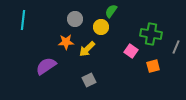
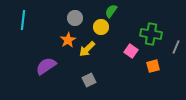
gray circle: moved 1 px up
orange star: moved 2 px right, 2 px up; rotated 28 degrees counterclockwise
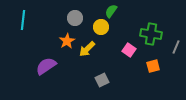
orange star: moved 1 px left, 1 px down
pink square: moved 2 px left, 1 px up
gray square: moved 13 px right
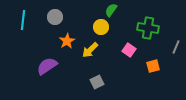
green semicircle: moved 1 px up
gray circle: moved 20 px left, 1 px up
green cross: moved 3 px left, 6 px up
yellow arrow: moved 3 px right, 1 px down
purple semicircle: moved 1 px right
gray square: moved 5 px left, 2 px down
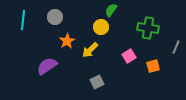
pink square: moved 6 px down; rotated 24 degrees clockwise
